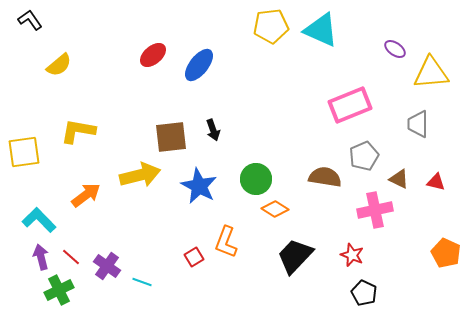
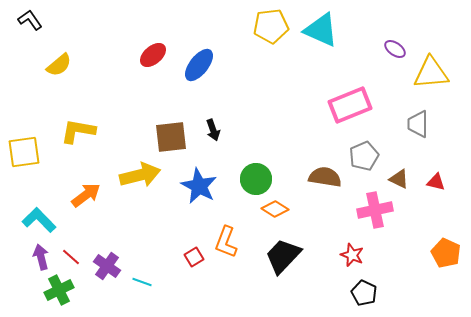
black trapezoid: moved 12 px left
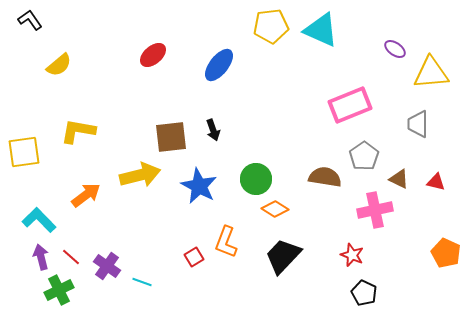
blue ellipse: moved 20 px right
gray pentagon: rotated 12 degrees counterclockwise
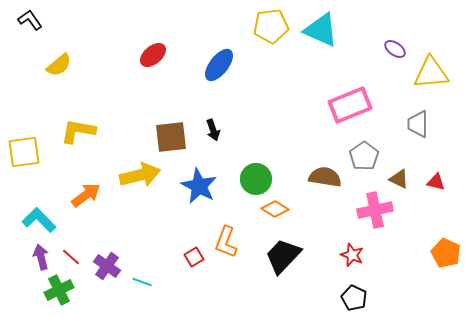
black pentagon: moved 10 px left, 5 px down
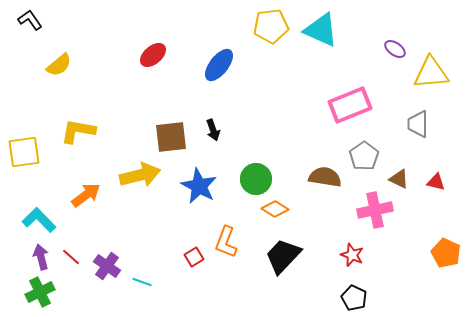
green cross: moved 19 px left, 2 px down
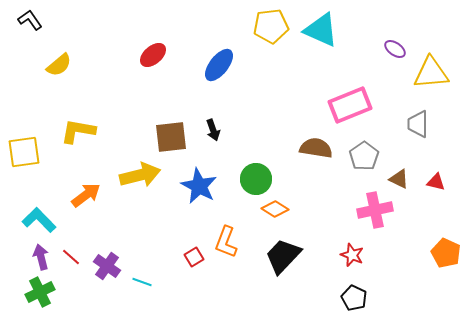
brown semicircle: moved 9 px left, 29 px up
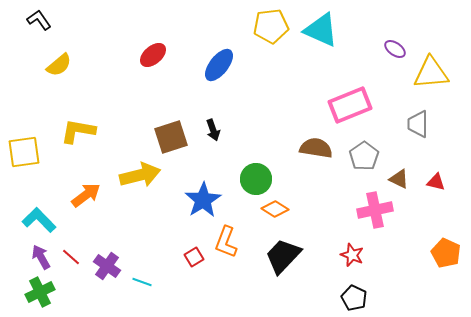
black L-shape: moved 9 px right
brown square: rotated 12 degrees counterclockwise
blue star: moved 4 px right, 14 px down; rotated 12 degrees clockwise
purple arrow: rotated 15 degrees counterclockwise
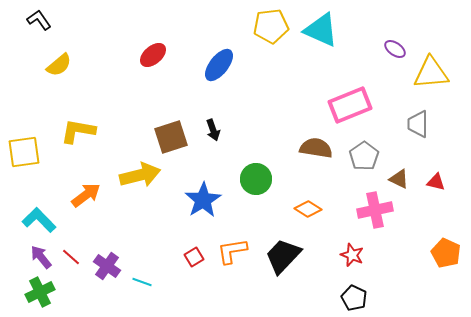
orange diamond: moved 33 px right
orange L-shape: moved 6 px right, 9 px down; rotated 60 degrees clockwise
purple arrow: rotated 10 degrees counterclockwise
